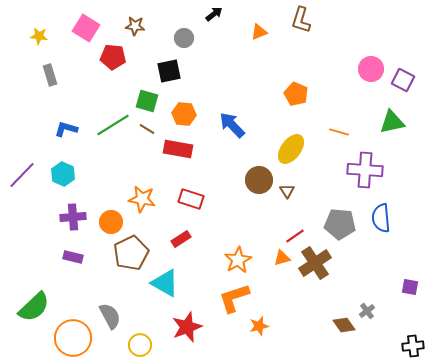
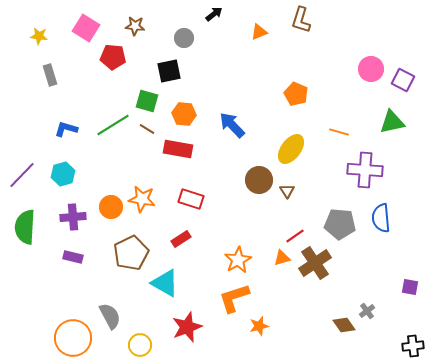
cyan hexagon at (63, 174): rotated 20 degrees clockwise
orange circle at (111, 222): moved 15 px up
green semicircle at (34, 307): moved 9 px left, 80 px up; rotated 136 degrees clockwise
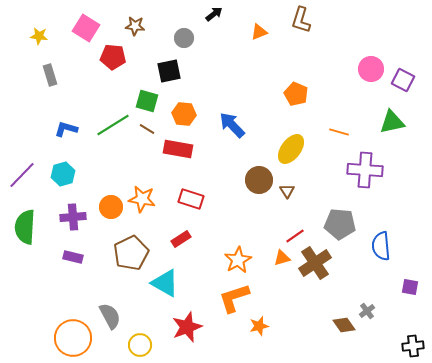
blue semicircle at (381, 218): moved 28 px down
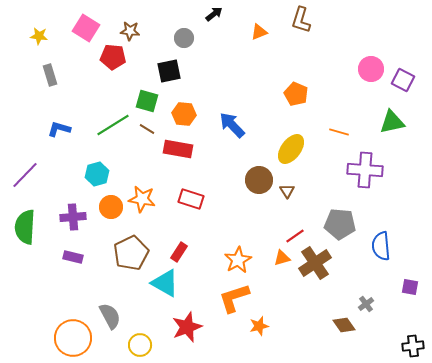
brown star at (135, 26): moved 5 px left, 5 px down
blue L-shape at (66, 129): moved 7 px left
cyan hexagon at (63, 174): moved 34 px right
purple line at (22, 175): moved 3 px right
red rectangle at (181, 239): moved 2 px left, 13 px down; rotated 24 degrees counterclockwise
gray cross at (367, 311): moved 1 px left, 7 px up
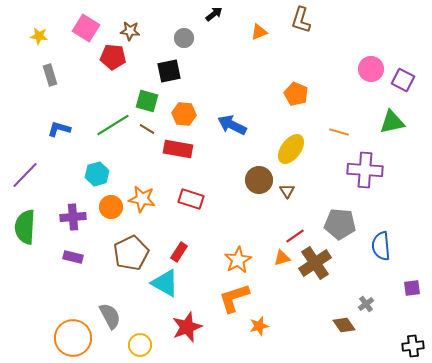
blue arrow at (232, 125): rotated 20 degrees counterclockwise
purple square at (410, 287): moved 2 px right, 1 px down; rotated 18 degrees counterclockwise
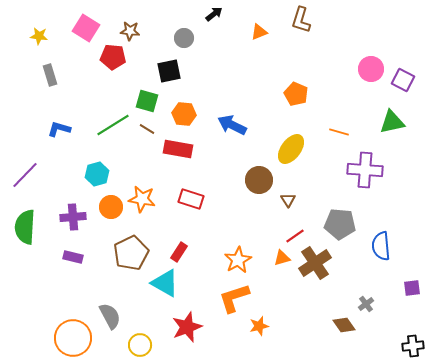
brown triangle at (287, 191): moved 1 px right, 9 px down
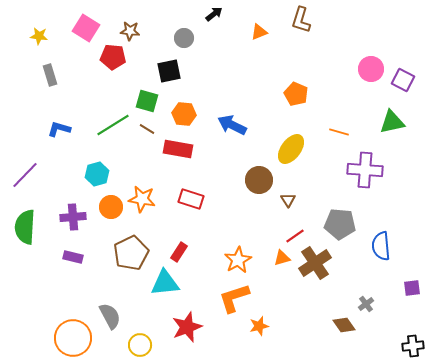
cyan triangle at (165, 283): rotated 36 degrees counterclockwise
